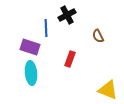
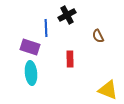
red rectangle: rotated 21 degrees counterclockwise
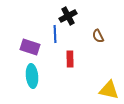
black cross: moved 1 px right, 1 px down
blue line: moved 9 px right, 6 px down
cyan ellipse: moved 1 px right, 3 px down
yellow triangle: moved 1 px right; rotated 10 degrees counterclockwise
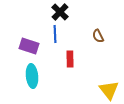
black cross: moved 8 px left, 4 px up; rotated 18 degrees counterclockwise
purple rectangle: moved 1 px left, 1 px up
yellow triangle: rotated 40 degrees clockwise
